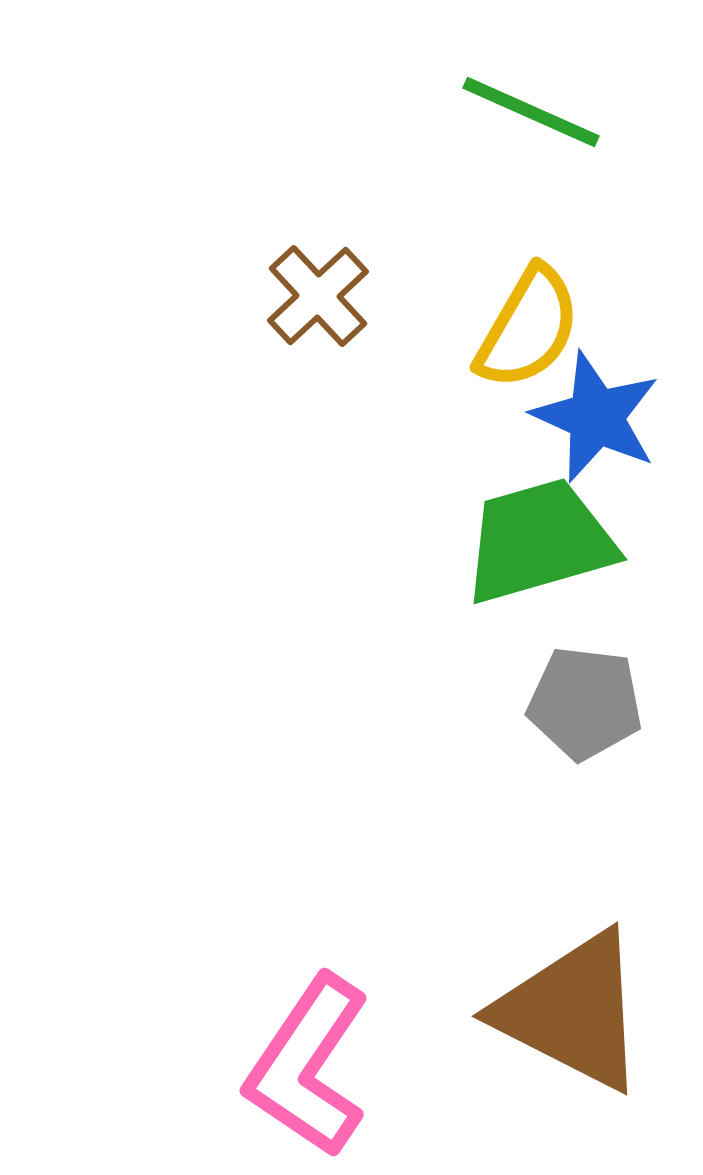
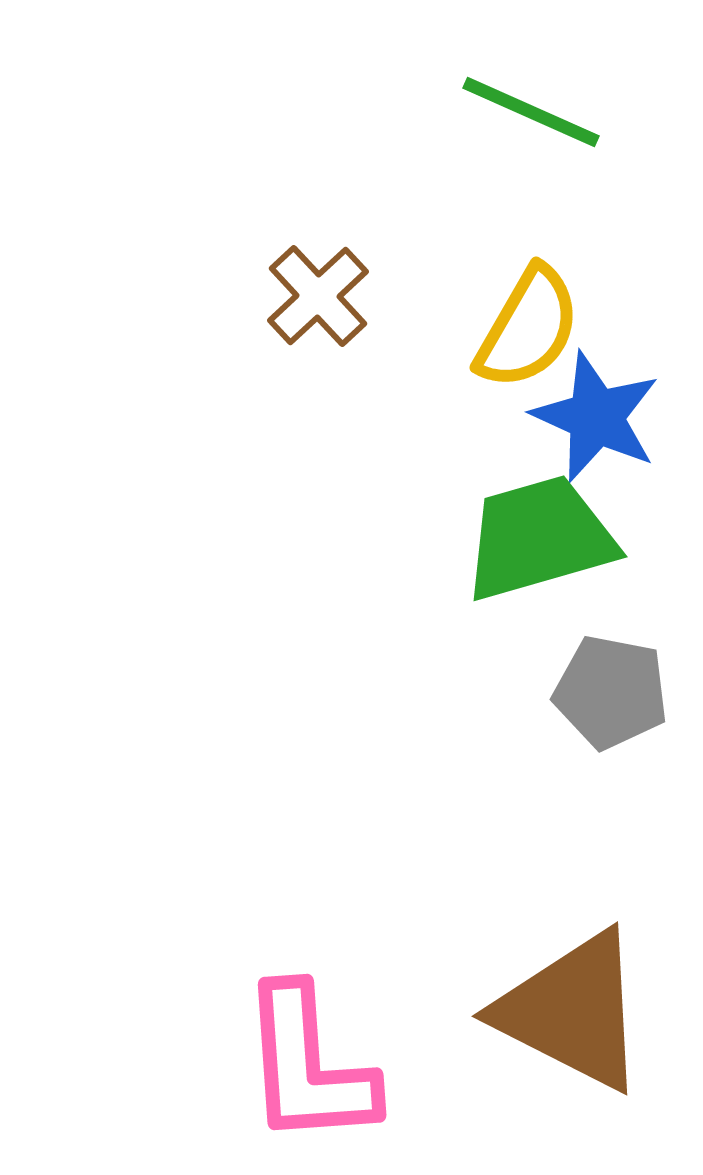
green trapezoid: moved 3 px up
gray pentagon: moved 26 px right, 11 px up; rotated 4 degrees clockwise
pink L-shape: rotated 38 degrees counterclockwise
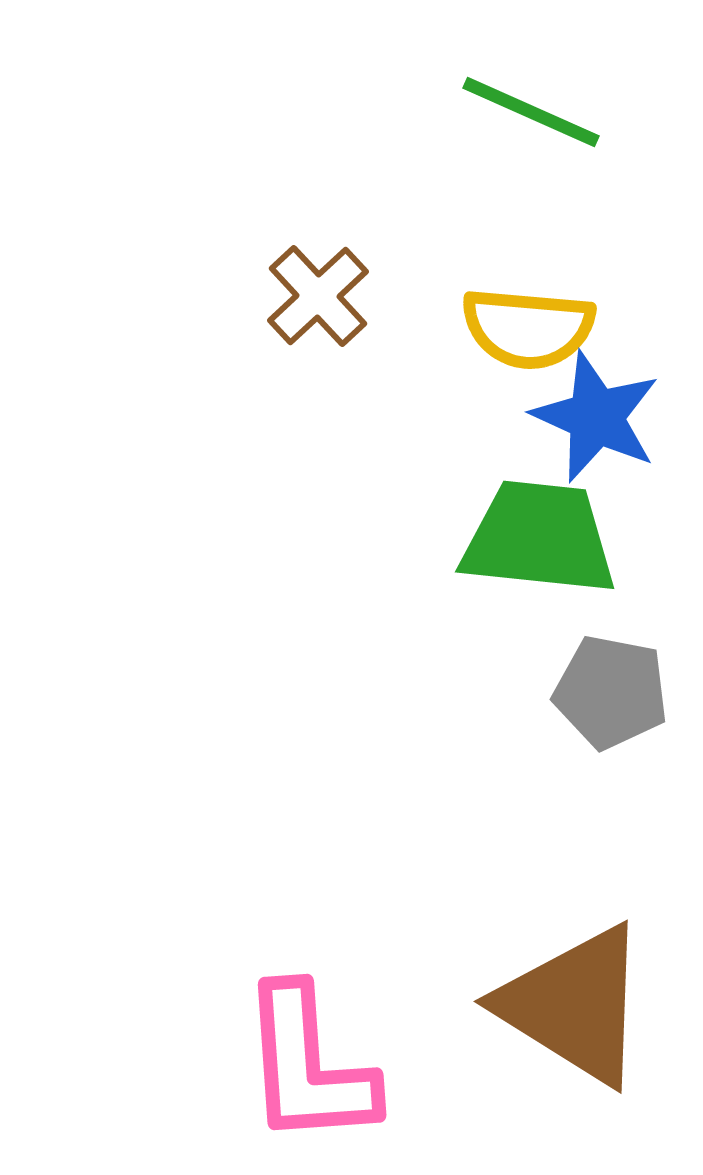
yellow semicircle: rotated 65 degrees clockwise
green trapezoid: rotated 22 degrees clockwise
brown triangle: moved 2 px right, 6 px up; rotated 5 degrees clockwise
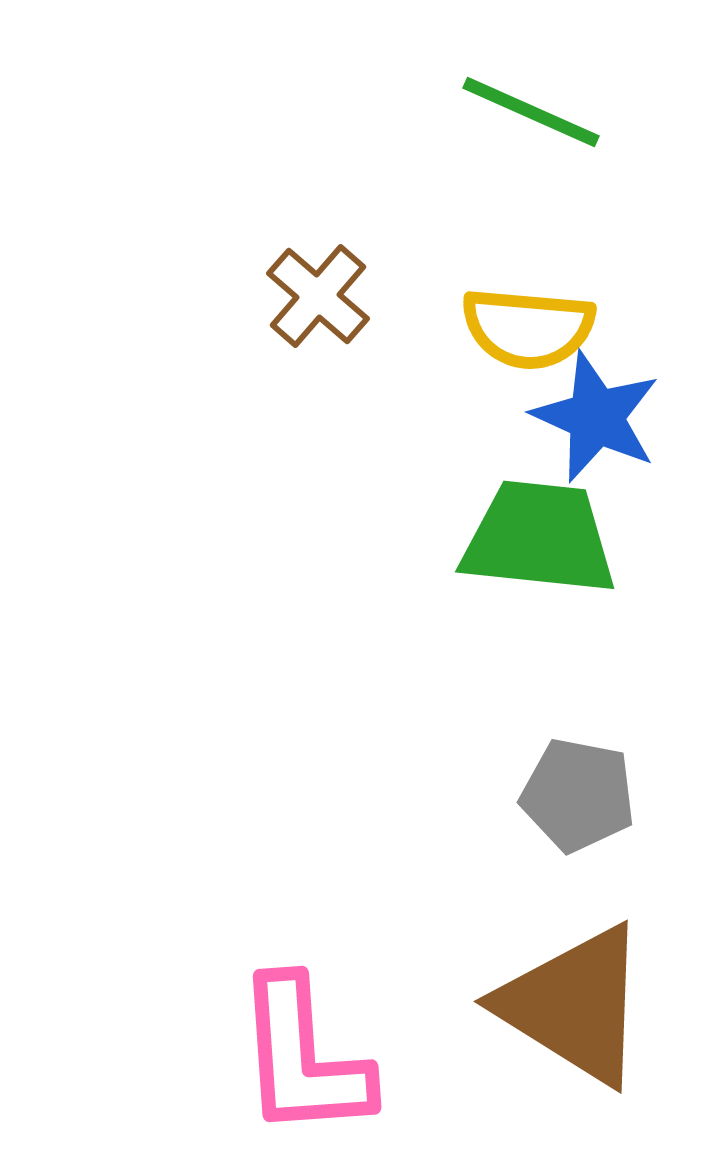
brown cross: rotated 6 degrees counterclockwise
gray pentagon: moved 33 px left, 103 px down
pink L-shape: moved 5 px left, 8 px up
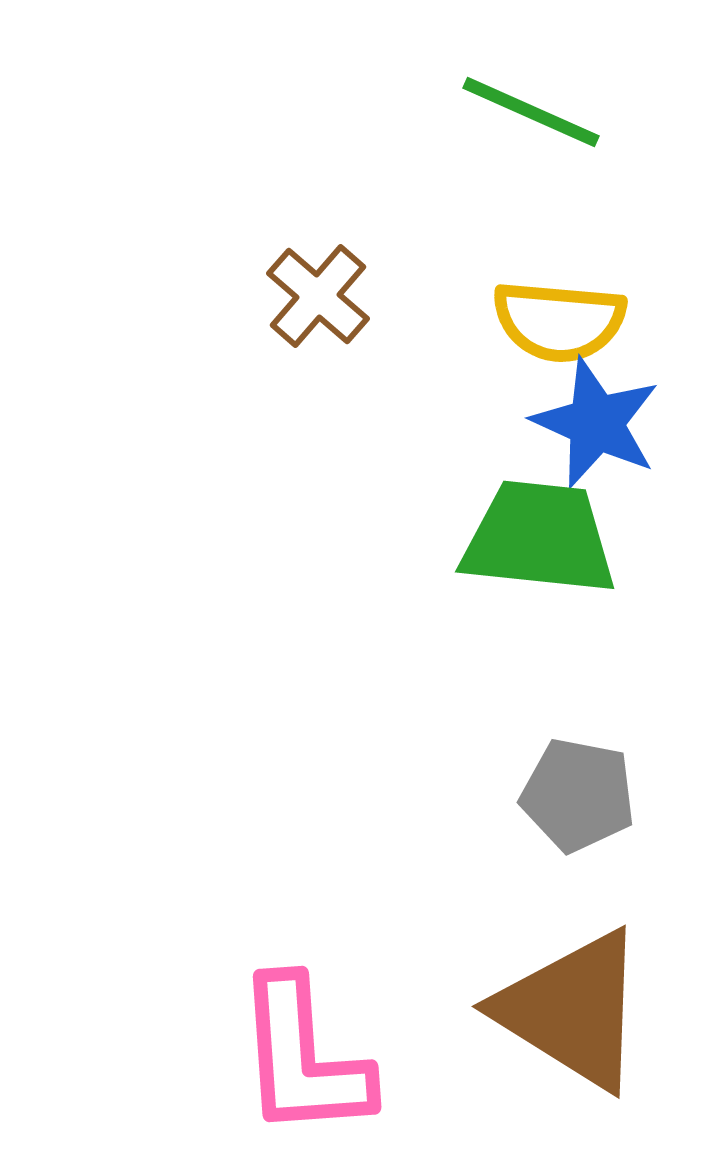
yellow semicircle: moved 31 px right, 7 px up
blue star: moved 6 px down
brown triangle: moved 2 px left, 5 px down
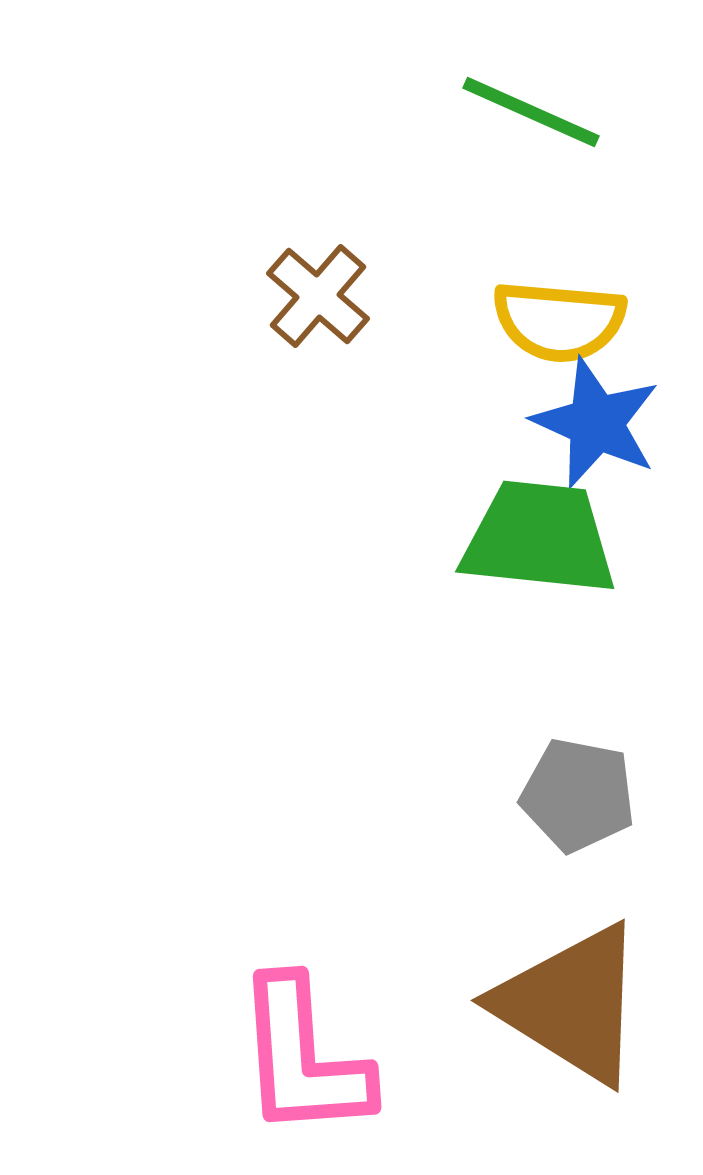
brown triangle: moved 1 px left, 6 px up
